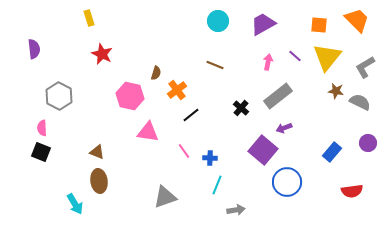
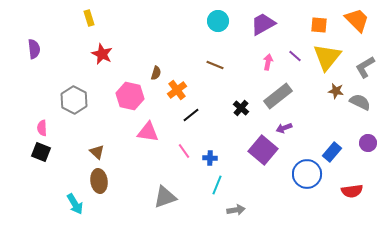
gray hexagon: moved 15 px right, 4 px down
brown triangle: rotated 21 degrees clockwise
blue circle: moved 20 px right, 8 px up
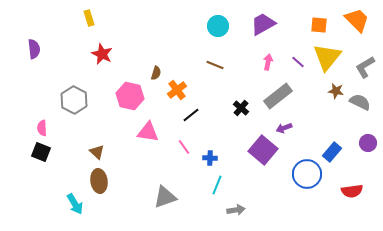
cyan circle: moved 5 px down
purple line: moved 3 px right, 6 px down
pink line: moved 4 px up
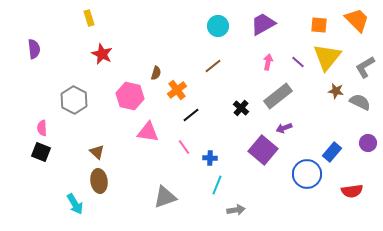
brown line: moved 2 px left, 1 px down; rotated 60 degrees counterclockwise
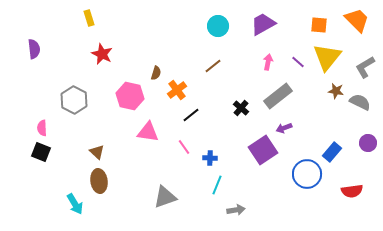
purple square: rotated 16 degrees clockwise
